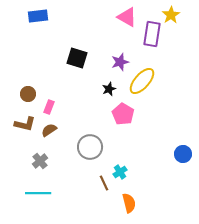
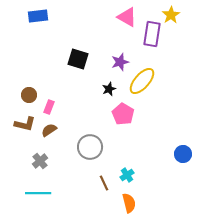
black square: moved 1 px right, 1 px down
brown circle: moved 1 px right, 1 px down
cyan cross: moved 7 px right, 3 px down
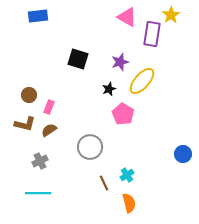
gray cross: rotated 14 degrees clockwise
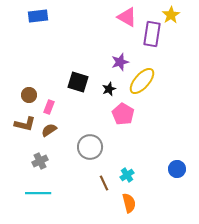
black square: moved 23 px down
blue circle: moved 6 px left, 15 px down
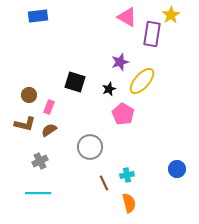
black square: moved 3 px left
cyan cross: rotated 24 degrees clockwise
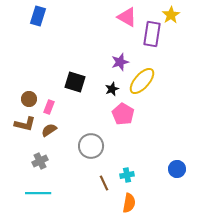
blue rectangle: rotated 66 degrees counterclockwise
black star: moved 3 px right
brown circle: moved 4 px down
gray circle: moved 1 px right, 1 px up
orange semicircle: rotated 24 degrees clockwise
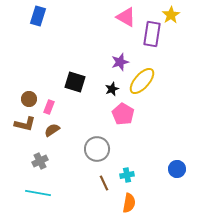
pink triangle: moved 1 px left
brown semicircle: moved 3 px right
gray circle: moved 6 px right, 3 px down
cyan line: rotated 10 degrees clockwise
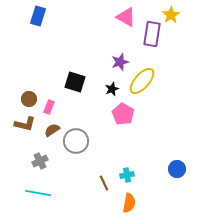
gray circle: moved 21 px left, 8 px up
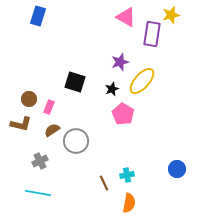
yellow star: rotated 18 degrees clockwise
brown L-shape: moved 4 px left
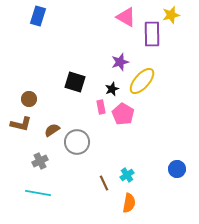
purple rectangle: rotated 10 degrees counterclockwise
pink rectangle: moved 52 px right; rotated 32 degrees counterclockwise
gray circle: moved 1 px right, 1 px down
cyan cross: rotated 24 degrees counterclockwise
